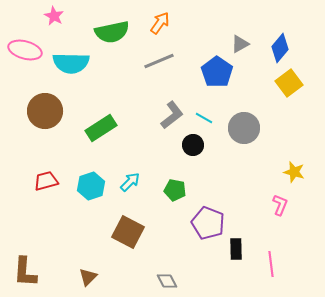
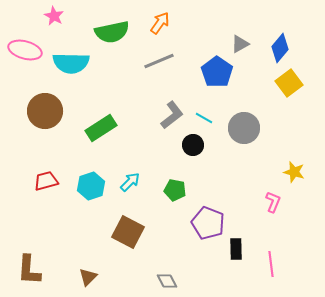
pink L-shape: moved 7 px left, 3 px up
brown L-shape: moved 4 px right, 2 px up
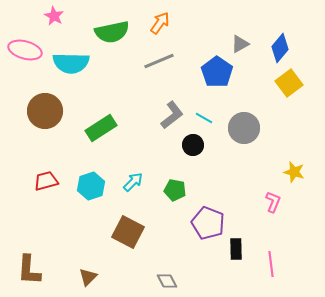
cyan arrow: moved 3 px right
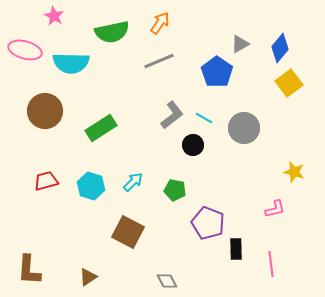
cyan hexagon: rotated 24 degrees counterclockwise
pink L-shape: moved 2 px right, 7 px down; rotated 55 degrees clockwise
brown triangle: rotated 12 degrees clockwise
